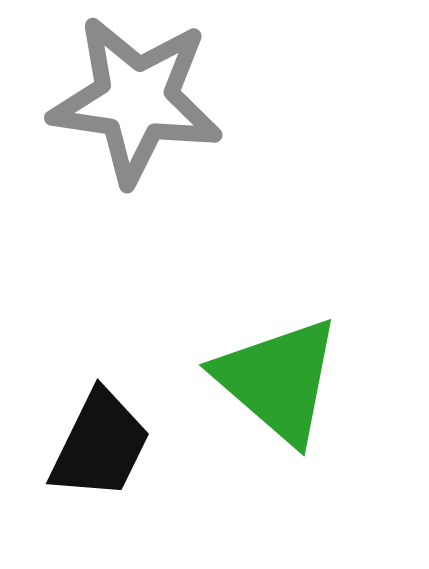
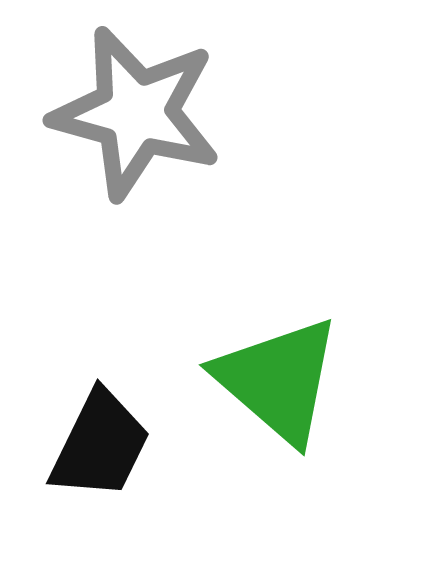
gray star: moved 13 px down; rotated 7 degrees clockwise
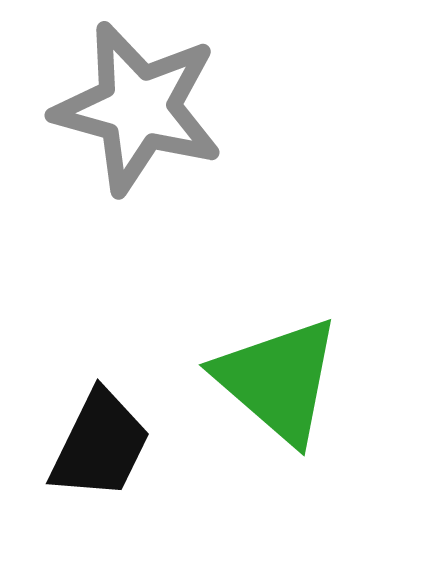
gray star: moved 2 px right, 5 px up
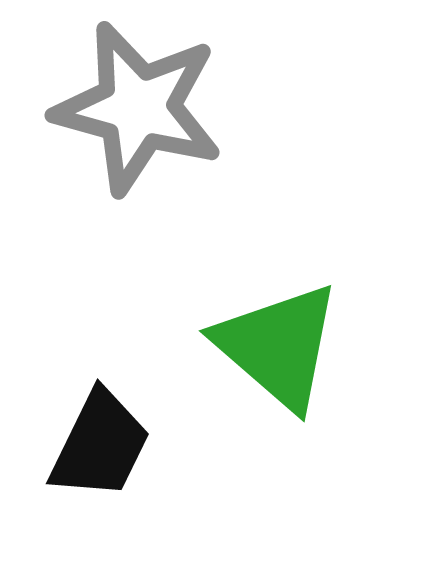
green triangle: moved 34 px up
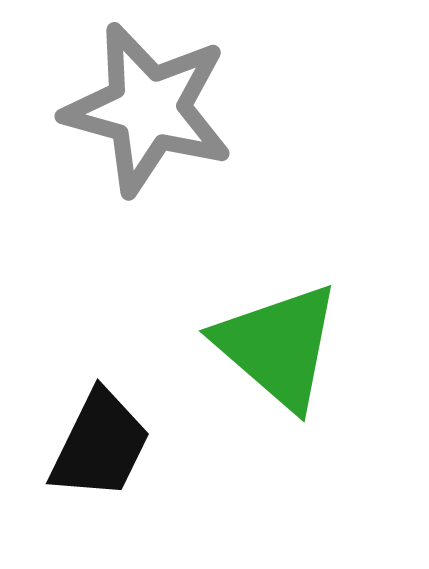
gray star: moved 10 px right, 1 px down
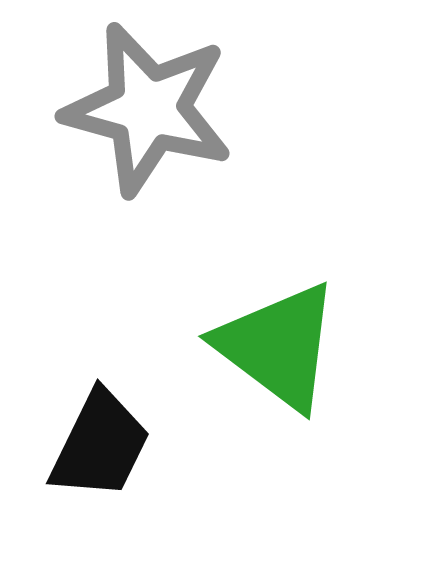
green triangle: rotated 4 degrees counterclockwise
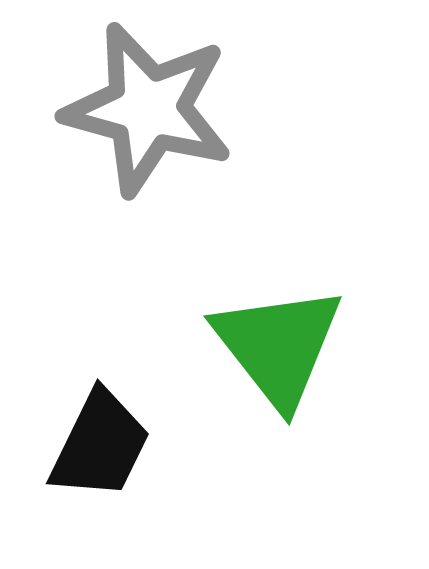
green triangle: rotated 15 degrees clockwise
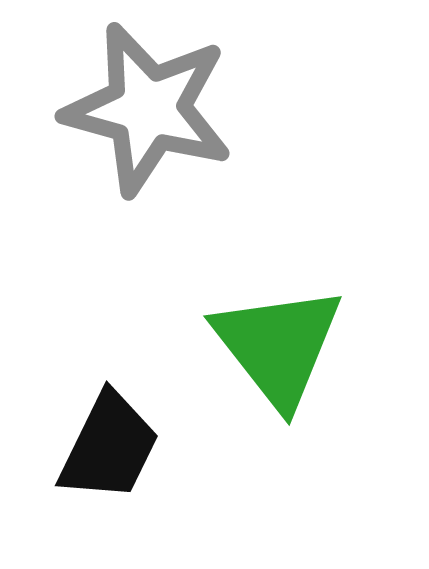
black trapezoid: moved 9 px right, 2 px down
